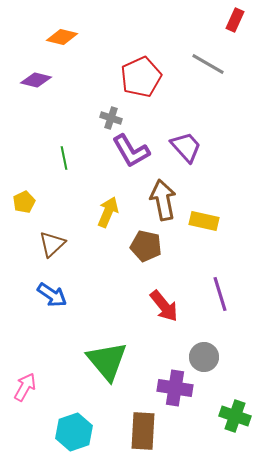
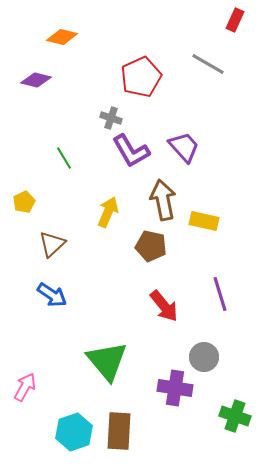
purple trapezoid: moved 2 px left
green line: rotated 20 degrees counterclockwise
brown pentagon: moved 5 px right
brown rectangle: moved 24 px left
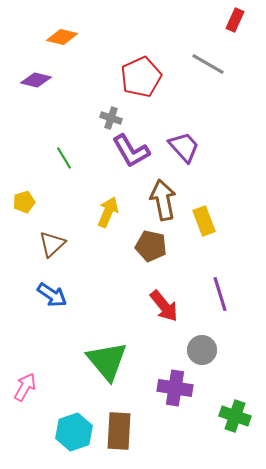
yellow pentagon: rotated 10 degrees clockwise
yellow rectangle: rotated 56 degrees clockwise
gray circle: moved 2 px left, 7 px up
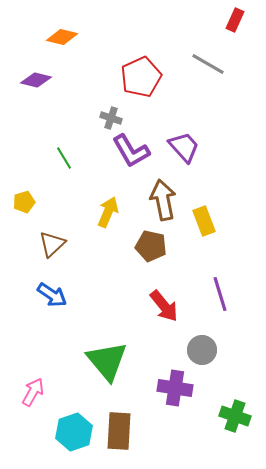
pink arrow: moved 8 px right, 5 px down
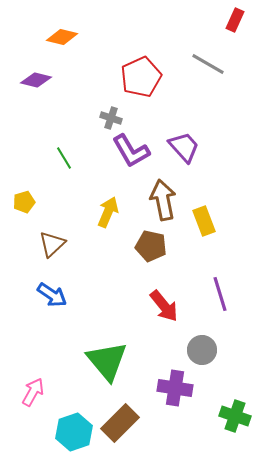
brown rectangle: moved 1 px right, 8 px up; rotated 42 degrees clockwise
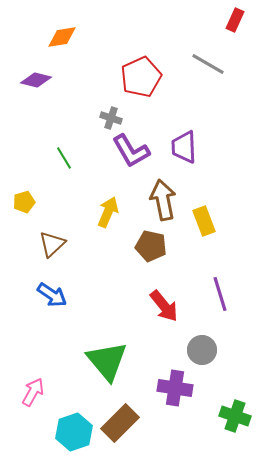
orange diamond: rotated 24 degrees counterclockwise
purple trapezoid: rotated 140 degrees counterclockwise
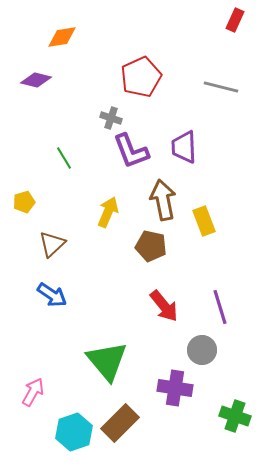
gray line: moved 13 px right, 23 px down; rotated 16 degrees counterclockwise
purple L-shape: rotated 9 degrees clockwise
purple line: moved 13 px down
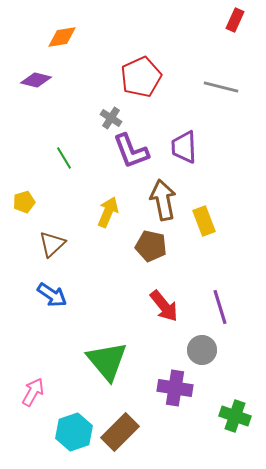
gray cross: rotated 15 degrees clockwise
brown rectangle: moved 9 px down
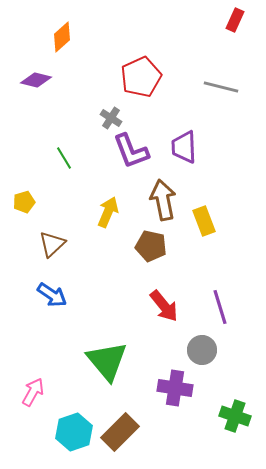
orange diamond: rotated 32 degrees counterclockwise
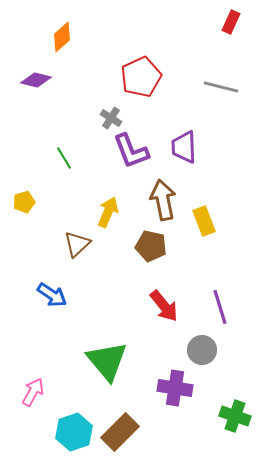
red rectangle: moved 4 px left, 2 px down
brown triangle: moved 25 px right
